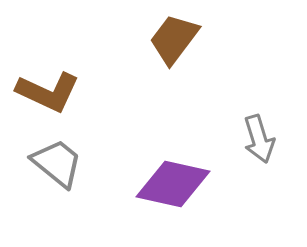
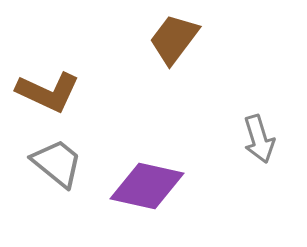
purple diamond: moved 26 px left, 2 px down
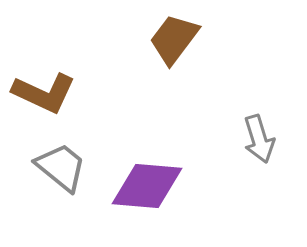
brown L-shape: moved 4 px left, 1 px down
gray trapezoid: moved 4 px right, 4 px down
purple diamond: rotated 8 degrees counterclockwise
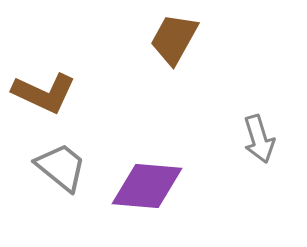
brown trapezoid: rotated 8 degrees counterclockwise
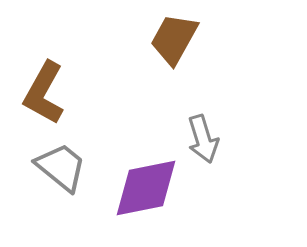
brown L-shape: rotated 94 degrees clockwise
gray arrow: moved 56 px left
purple diamond: moved 1 px left, 2 px down; rotated 16 degrees counterclockwise
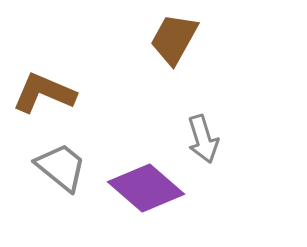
brown L-shape: rotated 84 degrees clockwise
purple diamond: rotated 52 degrees clockwise
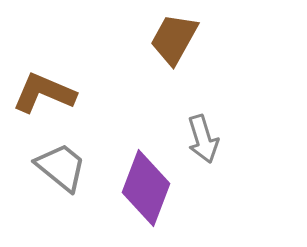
purple diamond: rotated 70 degrees clockwise
